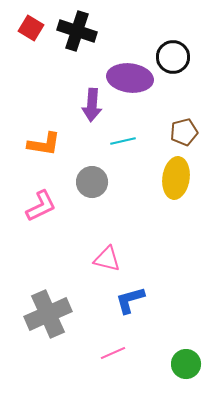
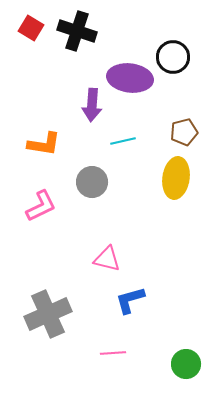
pink line: rotated 20 degrees clockwise
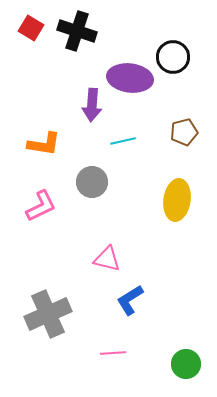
yellow ellipse: moved 1 px right, 22 px down
blue L-shape: rotated 16 degrees counterclockwise
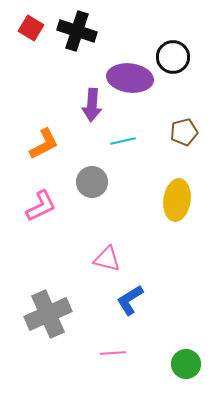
orange L-shape: rotated 36 degrees counterclockwise
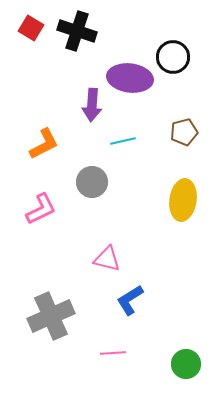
yellow ellipse: moved 6 px right
pink L-shape: moved 3 px down
gray cross: moved 3 px right, 2 px down
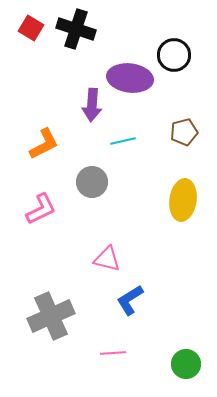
black cross: moved 1 px left, 2 px up
black circle: moved 1 px right, 2 px up
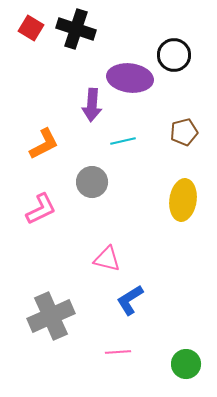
pink line: moved 5 px right, 1 px up
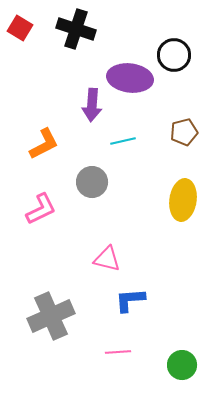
red square: moved 11 px left
blue L-shape: rotated 28 degrees clockwise
green circle: moved 4 px left, 1 px down
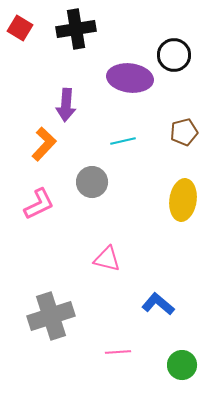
black cross: rotated 27 degrees counterclockwise
purple arrow: moved 26 px left
orange L-shape: rotated 20 degrees counterclockwise
pink L-shape: moved 2 px left, 5 px up
blue L-shape: moved 28 px right, 4 px down; rotated 44 degrees clockwise
gray cross: rotated 6 degrees clockwise
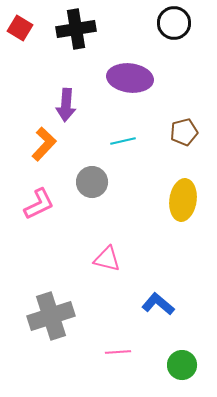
black circle: moved 32 px up
